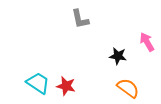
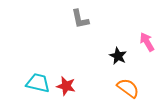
black star: rotated 18 degrees clockwise
cyan trapezoid: rotated 20 degrees counterclockwise
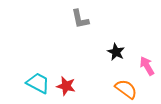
pink arrow: moved 24 px down
black star: moved 2 px left, 4 px up
cyan trapezoid: rotated 15 degrees clockwise
orange semicircle: moved 2 px left, 1 px down
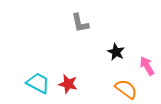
gray L-shape: moved 4 px down
red star: moved 2 px right, 2 px up
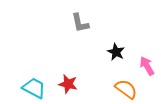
cyan trapezoid: moved 4 px left, 5 px down
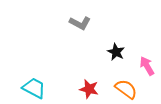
gray L-shape: rotated 50 degrees counterclockwise
red star: moved 21 px right, 5 px down
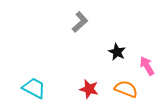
gray L-shape: moved 1 px up; rotated 70 degrees counterclockwise
black star: moved 1 px right
orange semicircle: rotated 15 degrees counterclockwise
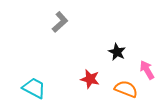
gray L-shape: moved 20 px left
pink arrow: moved 4 px down
red star: moved 1 px right, 10 px up
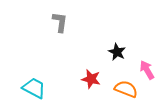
gray L-shape: rotated 40 degrees counterclockwise
red star: moved 1 px right
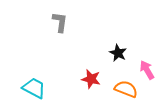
black star: moved 1 px right, 1 px down
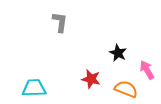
cyan trapezoid: rotated 30 degrees counterclockwise
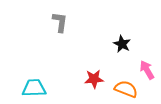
black star: moved 4 px right, 9 px up
red star: moved 3 px right; rotated 18 degrees counterclockwise
